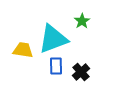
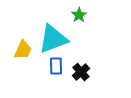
green star: moved 3 px left, 6 px up
yellow trapezoid: rotated 105 degrees clockwise
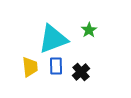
green star: moved 10 px right, 15 px down
yellow trapezoid: moved 7 px right, 17 px down; rotated 30 degrees counterclockwise
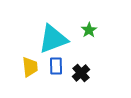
black cross: moved 1 px down
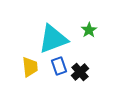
blue rectangle: moved 3 px right; rotated 18 degrees counterclockwise
black cross: moved 1 px left, 1 px up
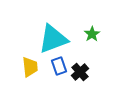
green star: moved 3 px right, 4 px down
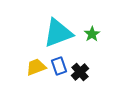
cyan triangle: moved 5 px right, 6 px up
yellow trapezoid: moved 6 px right; rotated 105 degrees counterclockwise
